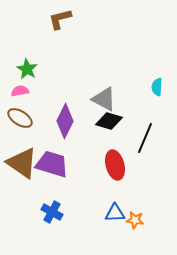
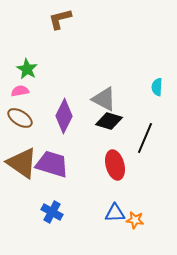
purple diamond: moved 1 px left, 5 px up
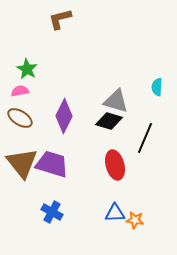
gray triangle: moved 12 px right, 2 px down; rotated 12 degrees counterclockwise
brown triangle: rotated 16 degrees clockwise
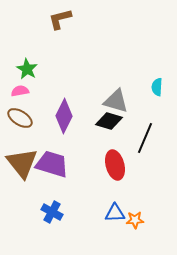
orange star: rotated 12 degrees counterclockwise
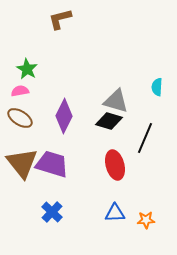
blue cross: rotated 15 degrees clockwise
orange star: moved 11 px right
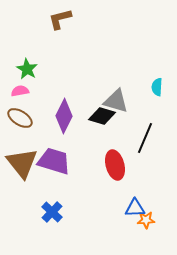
black diamond: moved 7 px left, 5 px up
purple trapezoid: moved 2 px right, 3 px up
blue triangle: moved 20 px right, 5 px up
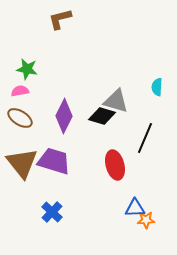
green star: rotated 20 degrees counterclockwise
